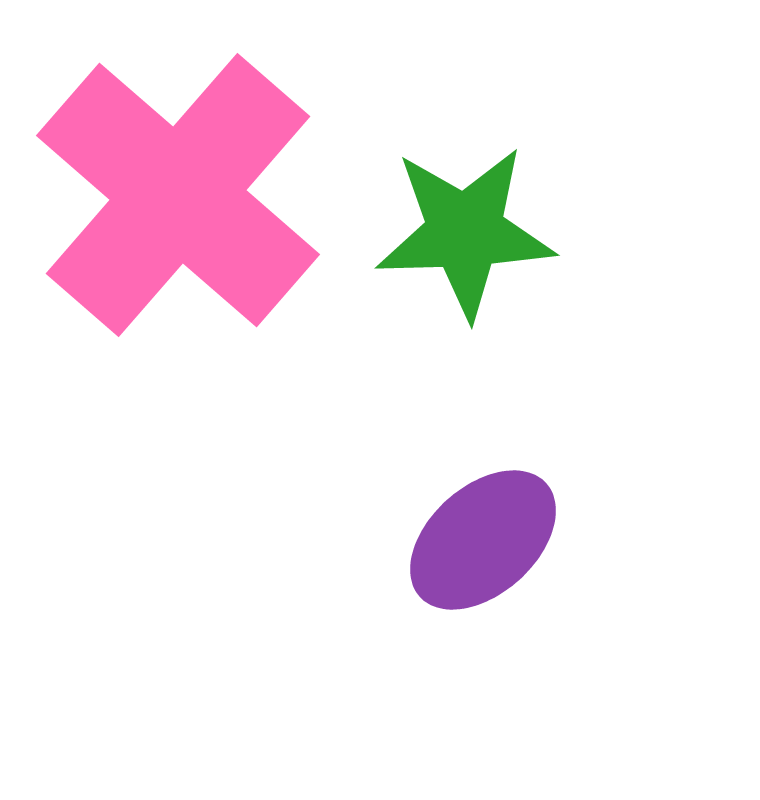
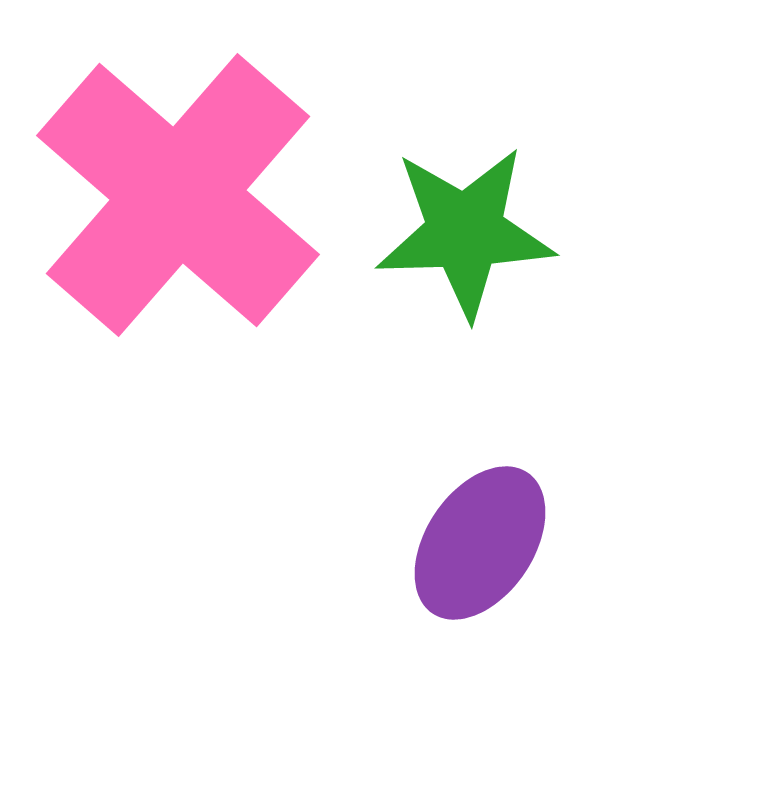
purple ellipse: moved 3 px left, 3 px down; rotated 14 degrees counterclockwise
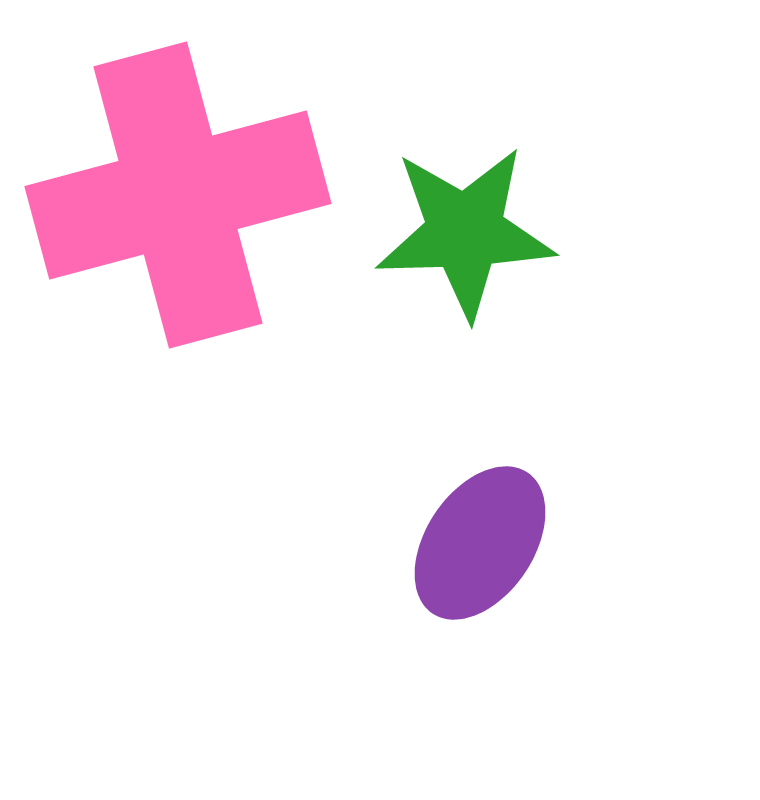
pink cross: rotated 34 degrees clockwise
